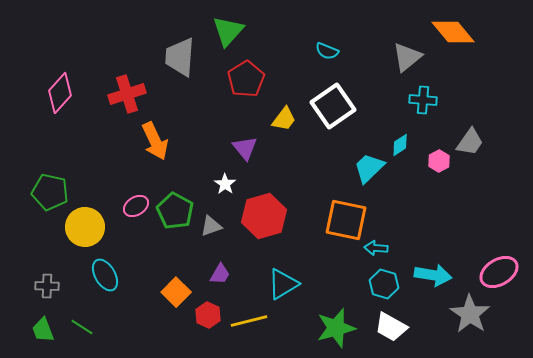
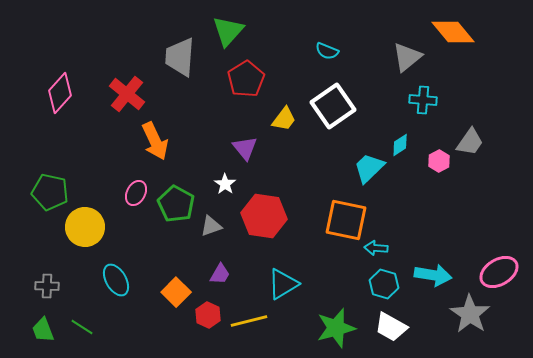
red cross at (127, 94): rotated 33 degrees counterclockwise
pink ellipse at (136, 206): moved 13 px up; rotated 30 degrees counterclockwise
green pentagon at (175, 211): moved 1 px right, 7 px up
red hexagon at (264, 216): rotated 24 degrees clockwise
cyan ellipse at (105, 275): moved 11 px right, 5 px down
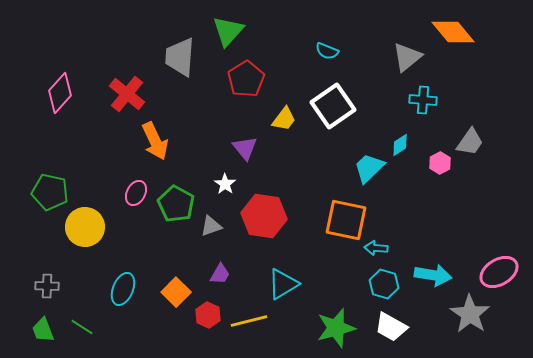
pink hexagon at (439, 161): moved 1 px right, 2 px down
cyan ellipse at (116, 280): moved 7 px right, 9 px down; rotated 52 degrees clockwise
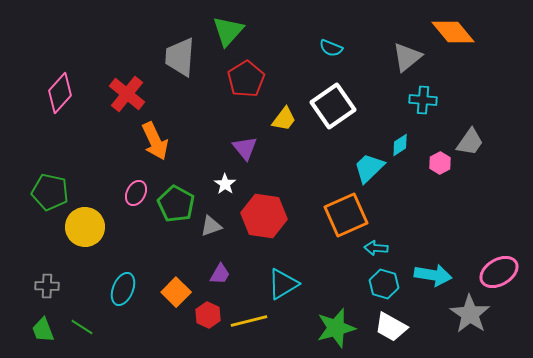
cyan semicircle at (327, 51): moved 4 px right, 3 px up
orange square at (346, 220): moved 5 px up; rotated 36 degrees counterclockwise
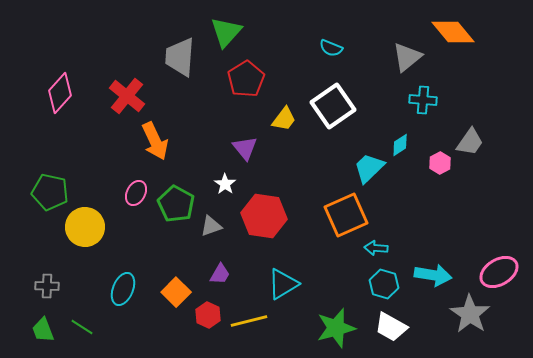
green triangle at (228, 31): moved 2 px left, 1 px down
red cross at (127, 94): moved 2 px down
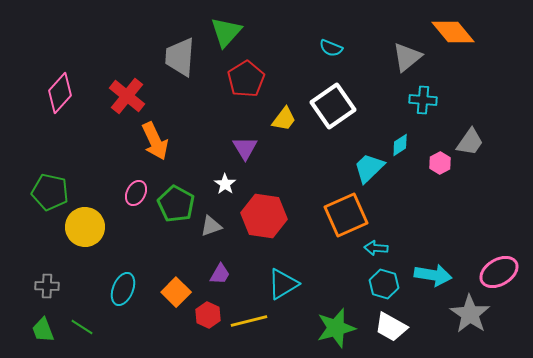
purple triangle at (245, 148): rotated 8 degrees clockwise
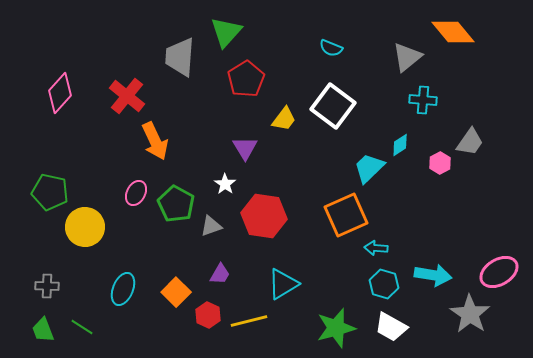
white square at (333, 106): rotated 18 degrees counterclockwise
